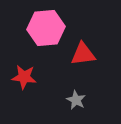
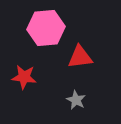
red triangle: moved 3 px left, 3 px down
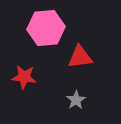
gray star: rotated 12 degrees clockwise
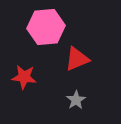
pink hexagon: moved 1 px up
red triangle: moved 3 px left, 2 px down; rotated 16 degrees counterclockwise
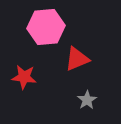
gray star: moved 11 px right
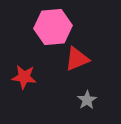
pink hexagon: moved 7 px right
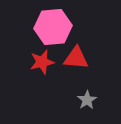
red triangle: moved 1 px left, 1 px up; rotated 28 degrees clockwise
red star: moved 18 px right, 15 px up; rotated 20 degrees counterclockwise
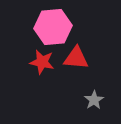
red star: rotated 25 degrees clockwise
gray star: moved 7 px right
